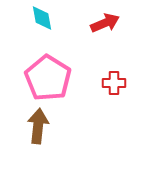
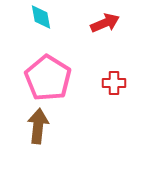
cyan diamond: moved 1 px left, 1 px up
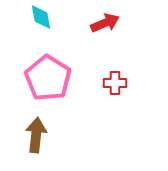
red cross: moved 1 px right
brown arrow: moved 2 px left, 9 px down
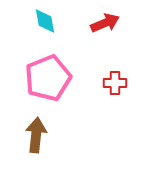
cyan diamond: moved 4 px right, 4 px down
pink pentagon: rotated 18 degrees clockwise
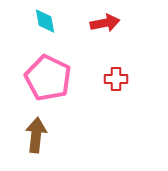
red arrow: rotated 12 degrees clockwise
pink pentagon: rotated 24 degrees counterclockwise
red cross: moved 1 px right, 4 px up
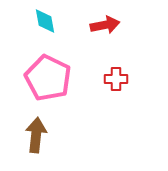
red arrow: moved 2 px down
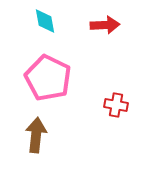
red arrow: rotated 8 degrees clockwise
red cross: moved 26 px down; rotated 10 degrees clockwise
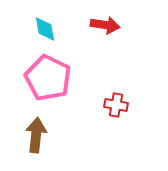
cyan diamond: moved 8 px down
red arrow: rotated 12 degrees clockwise
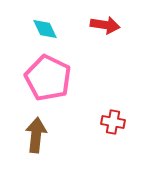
cyan diamond: rotated 16 degrees counterclockwise
red cross: moved 3 px left, 17 px down
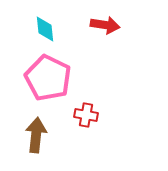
cyan diamond: rotated 20 degrees clockwise
red cross: moved 27 px left, 7 px up
